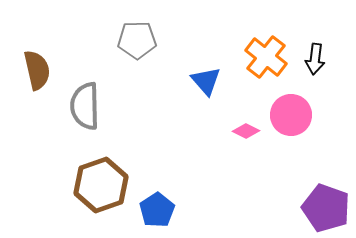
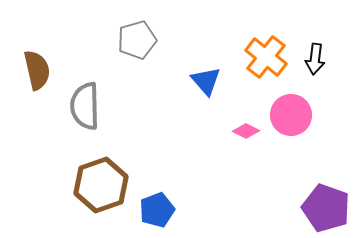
gray pentagon: rotated 15 degrees counterclockwise
blue pentagon: rotated 12 degrees clockwise
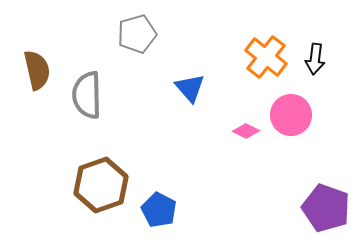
gray pentagon: moved 6 px up
blue triangle: moved 16 px left, 7 px down
gray semicircle: moved 2 px right, 11 px up
blue pentagon: moved 2 px right; rotated 24 degrees counterclockwise
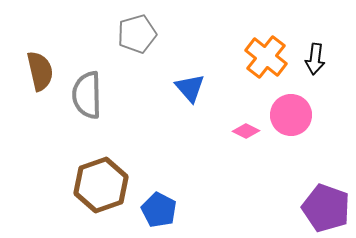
brown semicircle: moved 3 px right, 1 px down
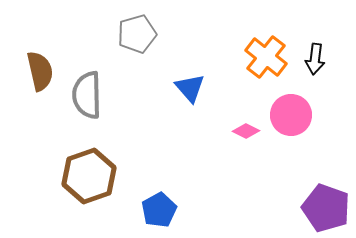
brown hexagon: moved 12 px left, 9 px up
blue pentagon: rotated 16 degrees clockwise
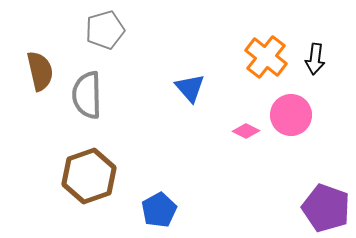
gray pentagon: moved 32 px left, 4 px up
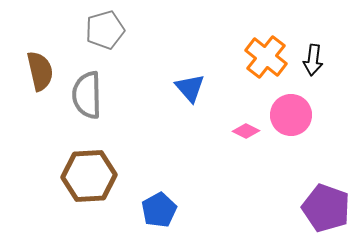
black arrow: moved 2 px left, 1 px down
brown hexagon: rotated 16 degrees clockwise
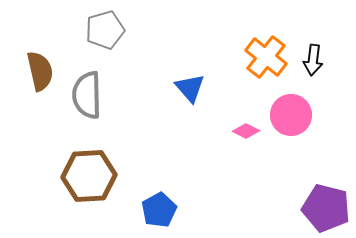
purple pentagon: rotated 6 degrees counterclockwise
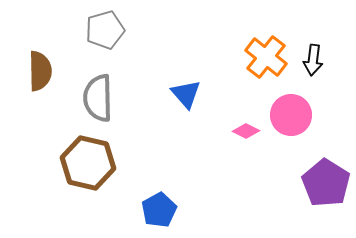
brown semicircle: rotated 12 degrees clockwise
blue triangle: moved 4 px left, 6 px down
gray semicircle: moved 11 px right, 3 px down
brown hexagon: moved 1 px left, 13 px up; rotated 16 degrees clockwise
purple pentagon: moved 25 px up; rotated 18 degrees clockwise
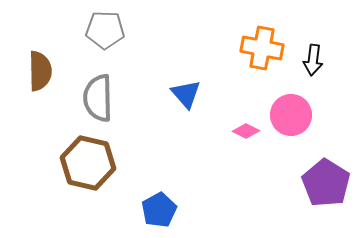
gray pentagon: rotated 18 degrees clockwise
orange cross: moved 4 px left, 9 px up; rotated 27 degrees counterclockwise
